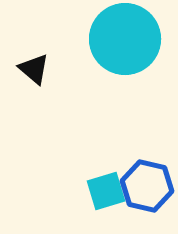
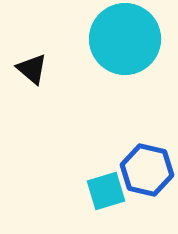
black triangle: moved 2 px left
blue hexagon: moved 16 px up
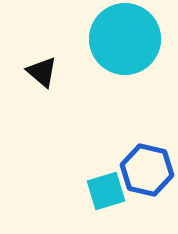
black triangle: moved 10 px right, 3 px down
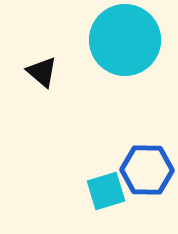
cyan circle: moved 1 px down
blue hexagon: rotated 12 degrees counterclockwise
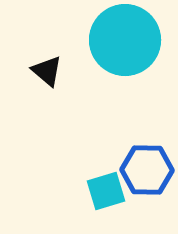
black triangle: moved 5 px right, 1 px up
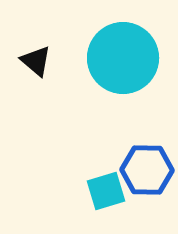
cyan circle: moved 2 px left, 18 px down
black triangle: moved 11 px left, 10 px up
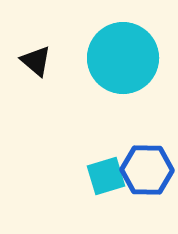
cyan square: moved 15 px up
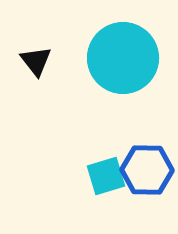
black triangle: rotated 12 degrees clockwise
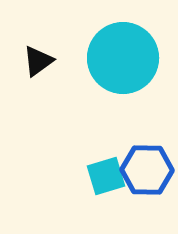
black triangle: moved 2 px right; rotated 32 degrees clockwise
